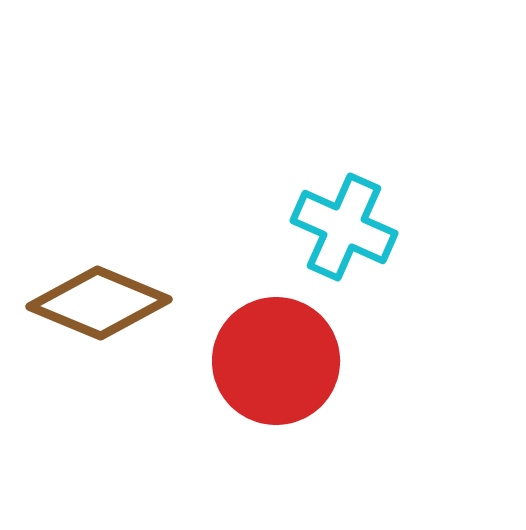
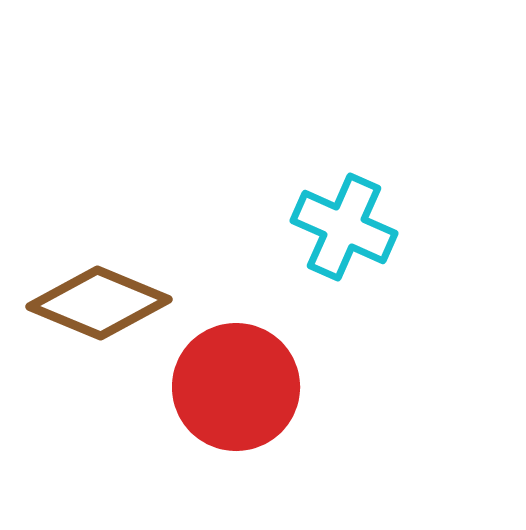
red circle: moved 40 px left, 26 px down
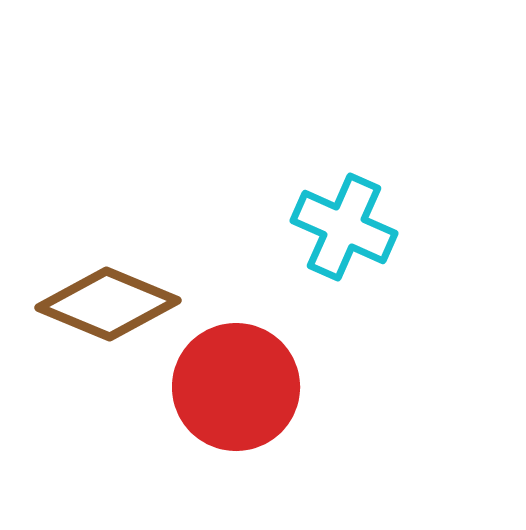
brown diamond: moved 9 px right, 1 px down
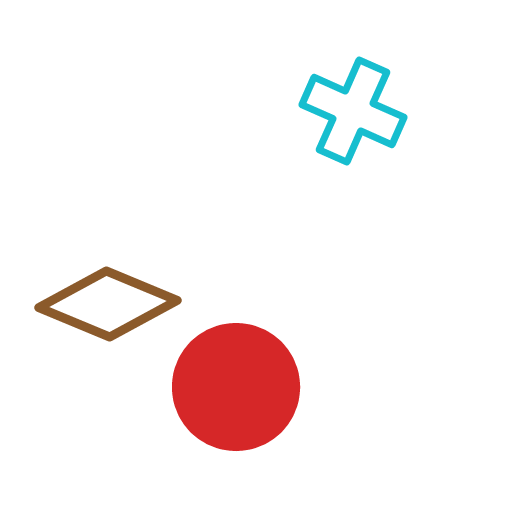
cyan cross: moved 9 px right, 116 px up
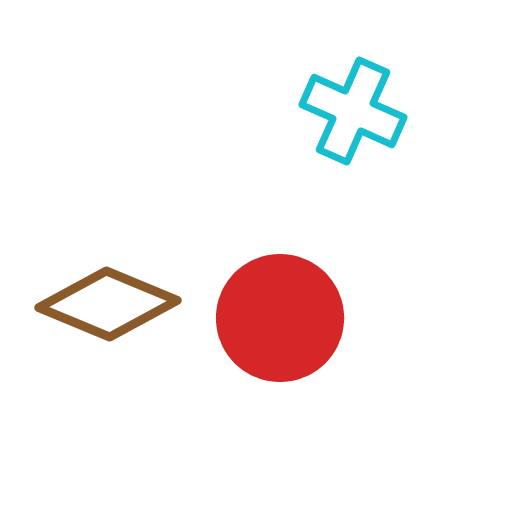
red circle: moved 44 px right, 69 px up
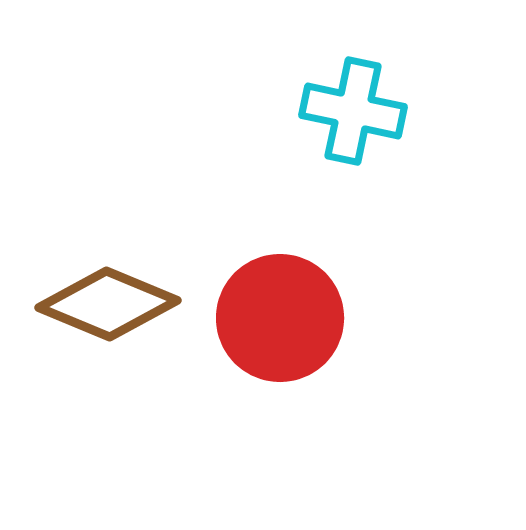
cyan cross: rotated 12 degrees counterclockwise
